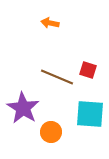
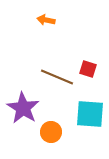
orange arrow: moved 4 px left, 3 px up
red square: moved 1 px up
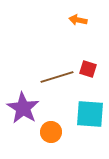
orange arrow: moved 32 px right
brown line: rotated 40 degrees counterclockwise
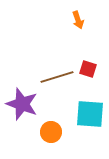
orange arrow: rotated 120 degrees counterclockwise
purple star: moved 1 px left, 4 px up; rotated 12 degrees counterclockwise
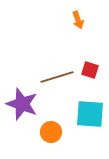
red square: moved 2 px right, 1 px down
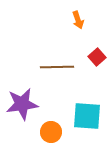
red square: moved 7 px right, 13 px up; rotated 30 degrees clockwise
brown line: moved 10 px up; rotated 16 degrees clockwise
purple star: rotated 28 degrees counterclockwise
cyan square: moved 3 px left, 2 px down
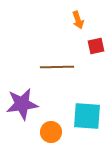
red square: moved 1 px left, 11 px up; rotated 30 degrees clockwise
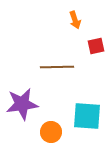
orange arrow: moved 3 px left
